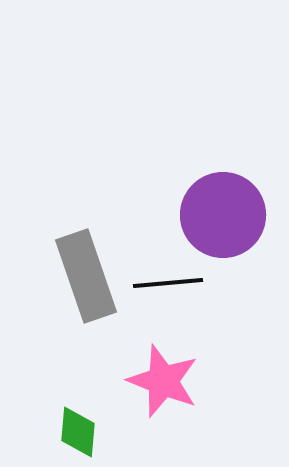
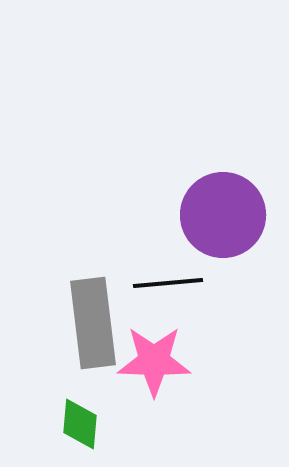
gray rectangle: moved 7 px right, 47 px down; rotated 12 degrees clockwise
pink star: moved 9 px left, 20 px up; rotated 20 degrees counterclockwise
green diamond: moved 2 px right, 8 px up
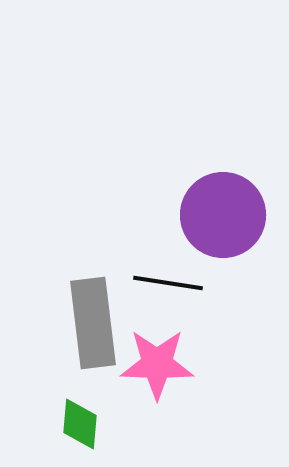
black line: rotated 14 degrees clockwise
pink star: moved 3 px right, 3 px down
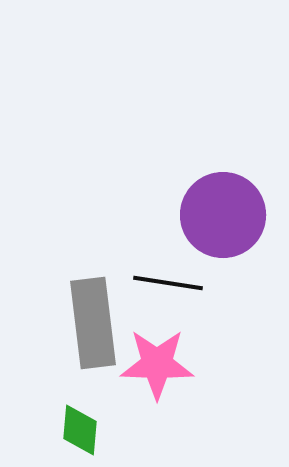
green diamond: moved 6 px down
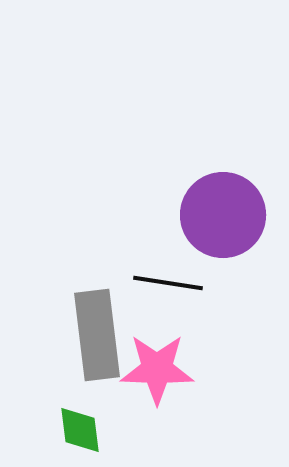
gray rectangle: moved 4 px right, 12 px down
pink star: moved 5 px down
green diamond: rotated 12 degrees counterclockwise
